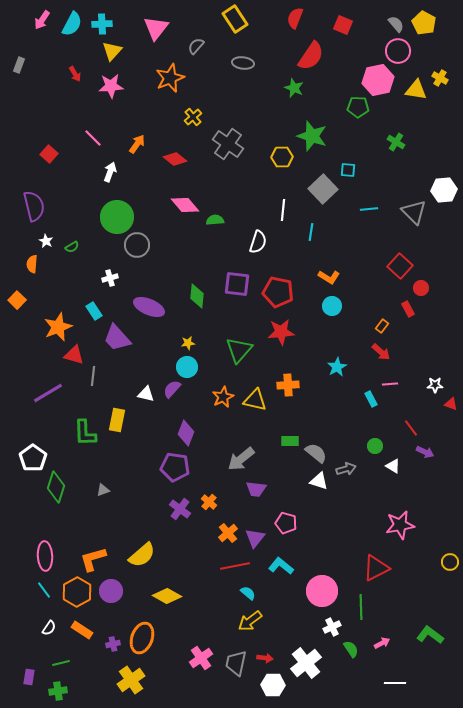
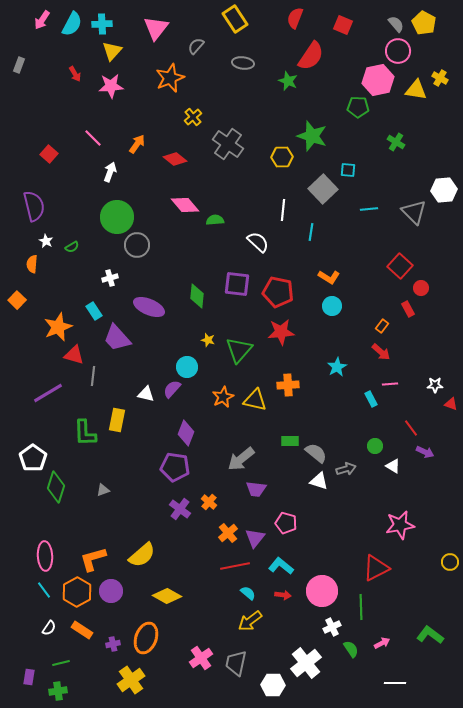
green star at (294, 88): moved 6 px left, 7 px up
white semicircle at (258, 242): rotated 65 degrees counterclockwise
yellow star at (188, 343): moved 20 px right, 3 px up; rotated 24 degrees clockwise
orange ellipse at (142, 638): moved 4 px right
red arrow at (265, 658): moved 18 px right, 63 px up
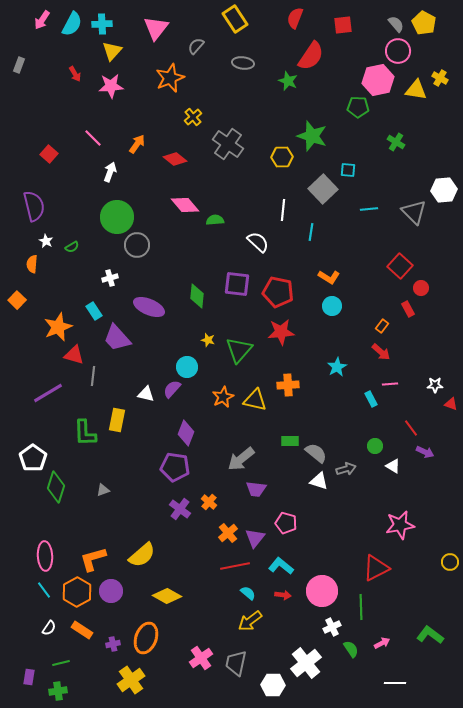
red square at (343, 25): rotated 30 degrees counterclockwise
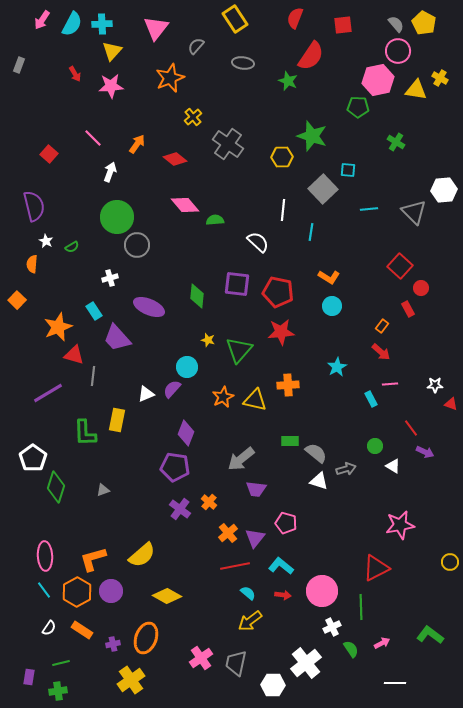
white triangle at (146, 394): rotated 36 degrees counterclockwise
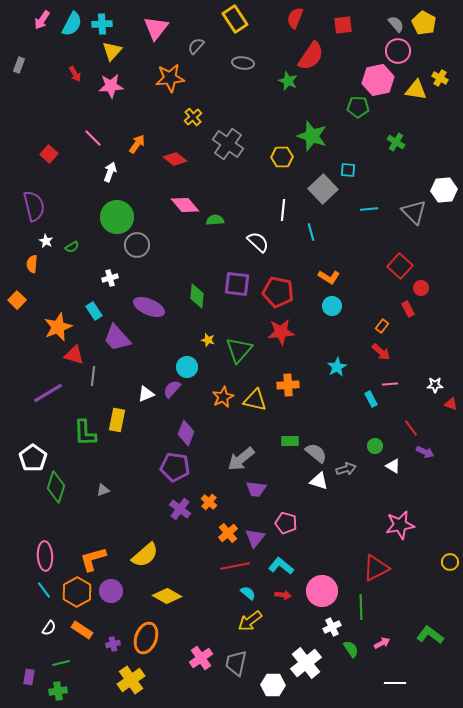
orange star at (170, 78): rotated 16 degrees clockwise
cyan line at (311, 232): rotated 24 degrees counterclockwise
yellow semicircle at (142, 555): moved 3 px right
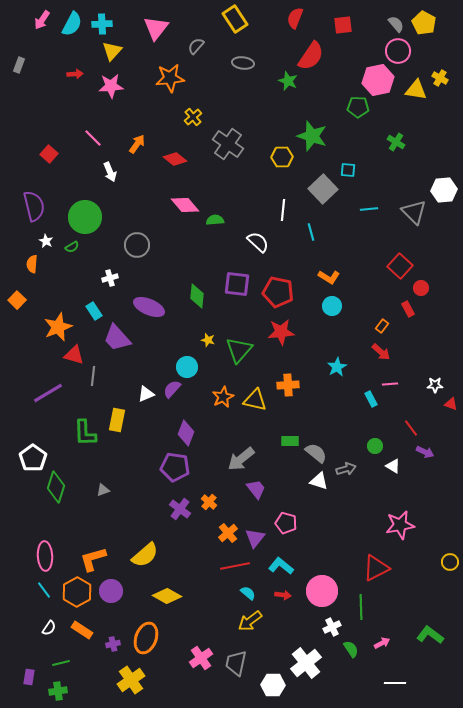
red arrow at (75, 74): rotated 63 degrees counterclockwise
white arrow at (110, 172): rotated 138 degrees clockwise
green circle at (117, 217): moved 32 px left
purple trapezoid at (256, 489): rotated 135 degrees counterclockwise
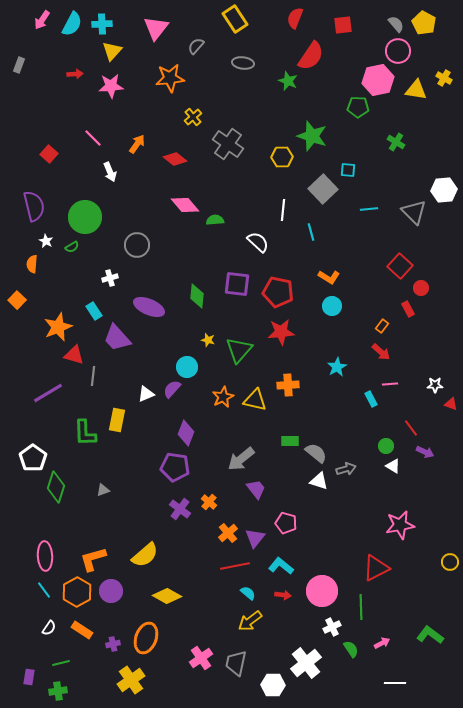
yellow cross at (440, 78): moved 4 px right
green circle at (375, 446): moved 11 px right
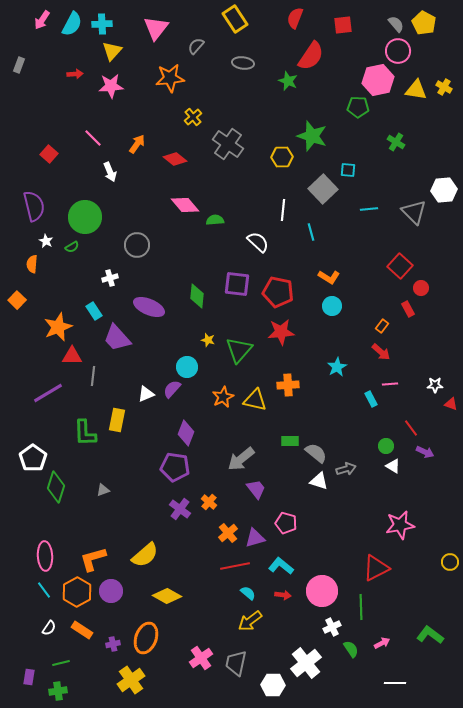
yellow cross at (444, 78): moved 9 px down
red triangle at (74, 355): moved 2 px left, 1 px down; rotated 15 degrees counterclockwise
purple triangle at (255, 538): rotated 35 degrees clockwise
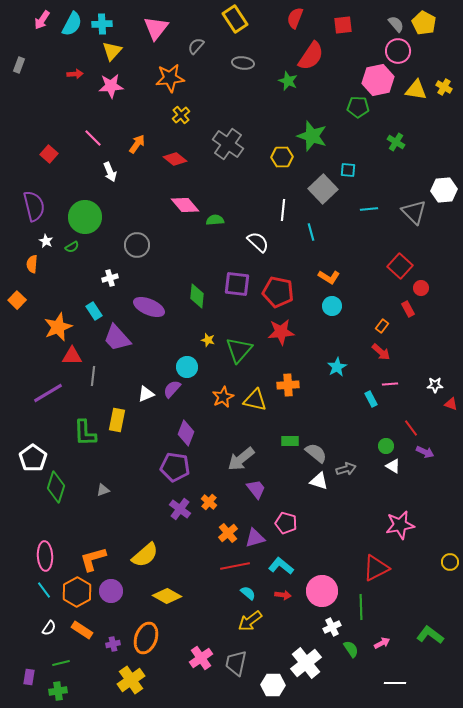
yellow cross at (193, 117): moved 12 px left, 2 px up
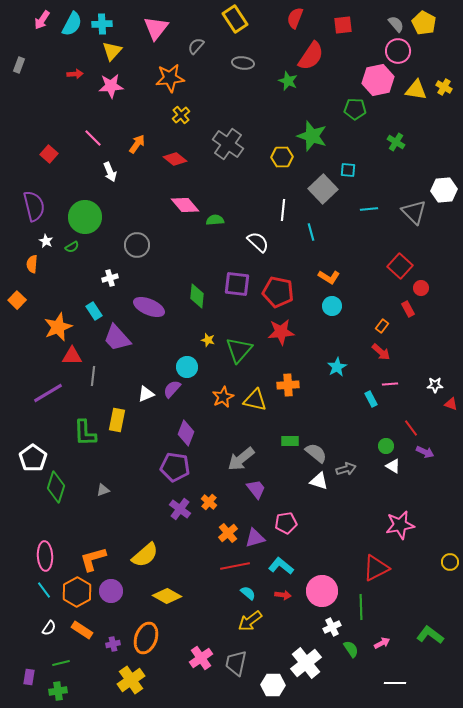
green pentagon at (358, 107): moved 3 px left, 2 px down
pink pentagon at (286, 523): rotated 25 degrees counterclockwise
